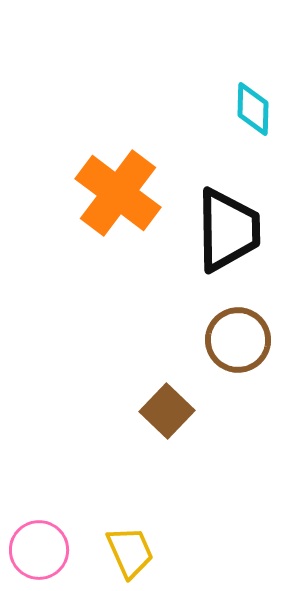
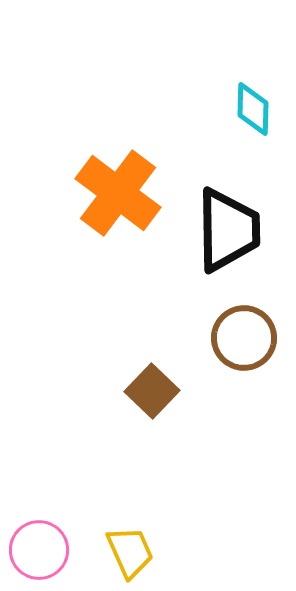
brown circle: moved 6 px right, 2 px up
brown square: moved 15 px left, 20 px up
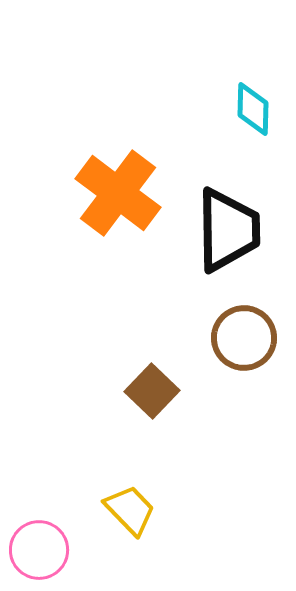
yellow trapezoid: moved 42 px up; rotated 20 degrees counterclockwise
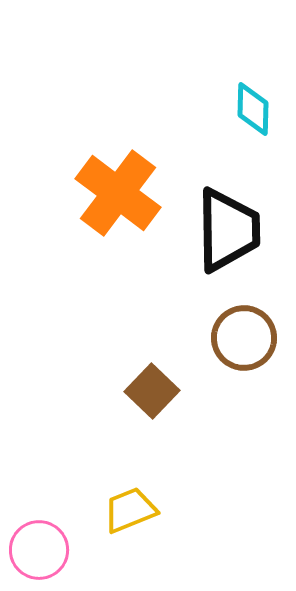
yellow trapezoid: rotated 68 degrees counterclockwise
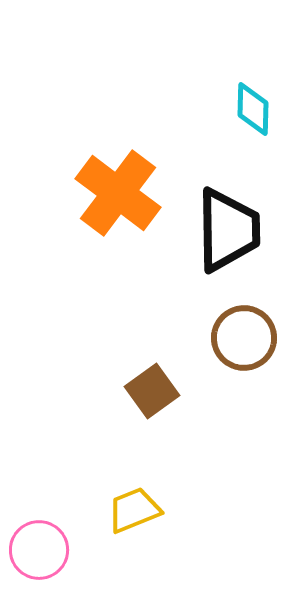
brown square: rotated 10 degrees clockwise
yellow trapezoid: moved 4 px right
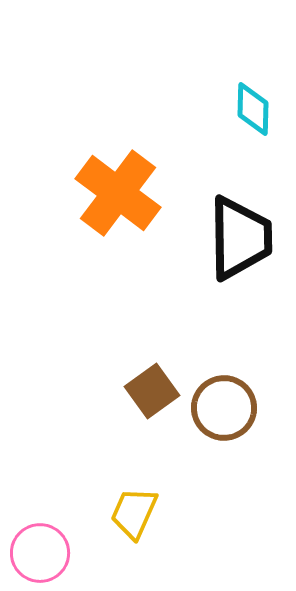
black trapezoid: moved 12 px right, 8 px down
brown circle: moved 20 px left, 70 px down
yellow trapezoid: moved 3 px down; rotated 44 degrees counterclockwise
pink circle: moved 1 px right, 3 px down
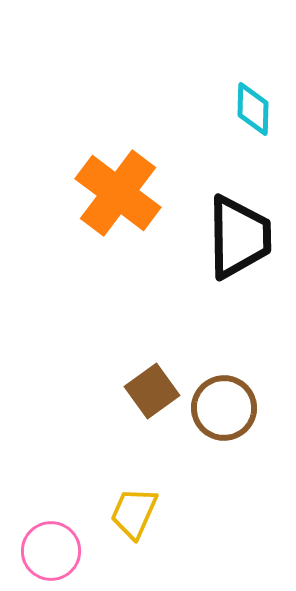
black trapezoid: moved 1 px left, 1 px up
pink circle: moved 11 px right, 2 px up
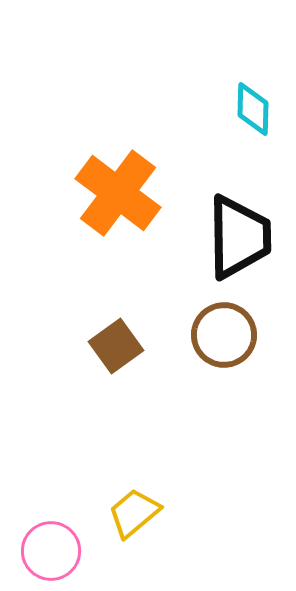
brown square: moved 36 px left, 45 px up
brown circle: moved 73 px up
yellow trapezoid: rotated 26 degrees clockwise
